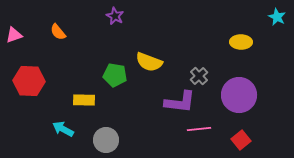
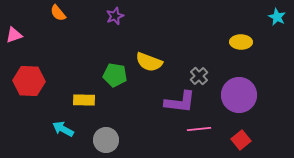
purple star: rotated 24 degrees clockwise
orange semicircle: moved 19 px up
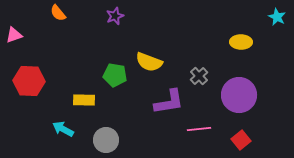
purple L-shape: moved 11 px left; rotated 16 degrees counterclockwise
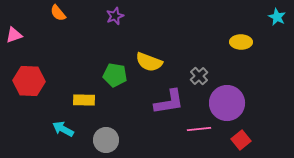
purple circle: moved 12 px left, 8 px down
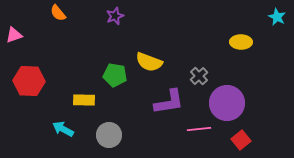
gray circle: moved 3 px right, 5 px up
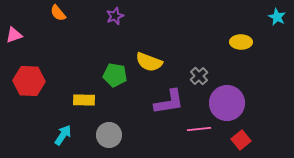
cyan arrow: moved 6 px down; rotated 95 degrees clockwise
